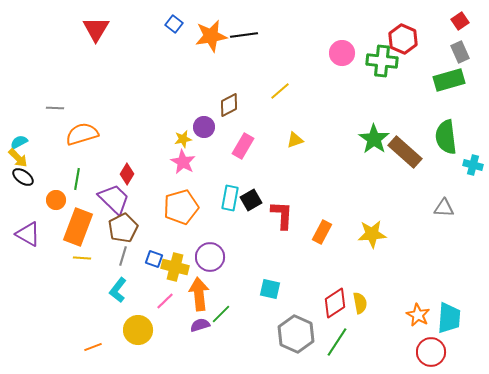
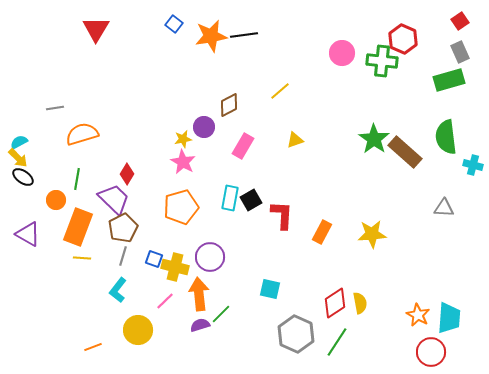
gray line at (55, 108): rotated 12 degrees counterclockwise
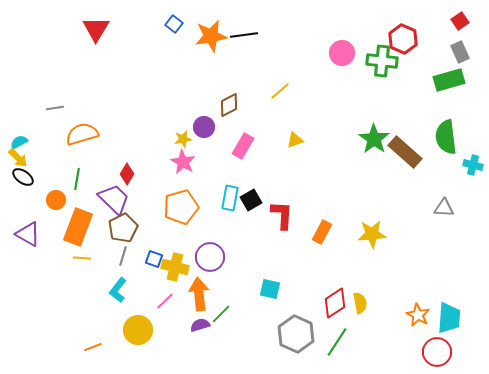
red circle at (431, 352): moved 6 px right
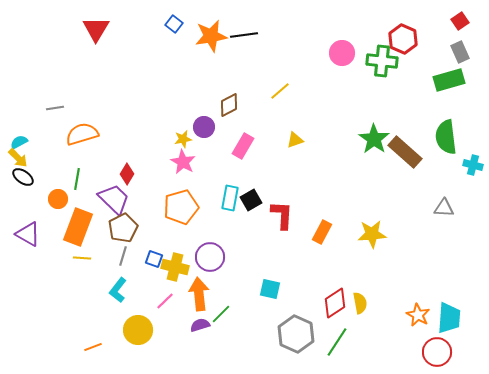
orange circle at (56, 200): moved 2 px right, 1 px up
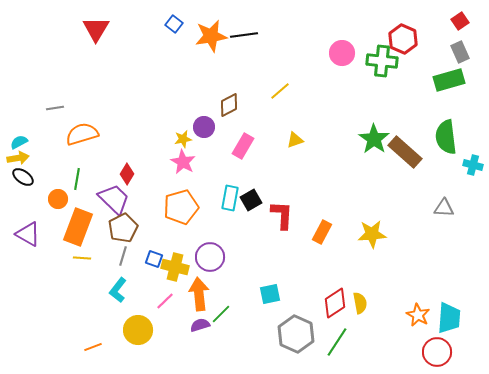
yellow arrow at (18, 158): rotated 55 degrees counterclockwise
cyan square at (270, 289): moved 5 px down; rotated 25 degrees counterclockwise
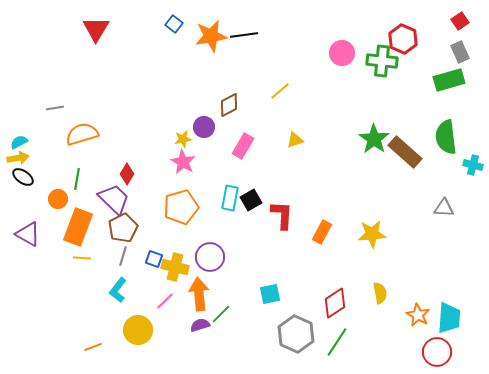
yellow semicircle at (360, 303): moved 20 px right, 10 px up
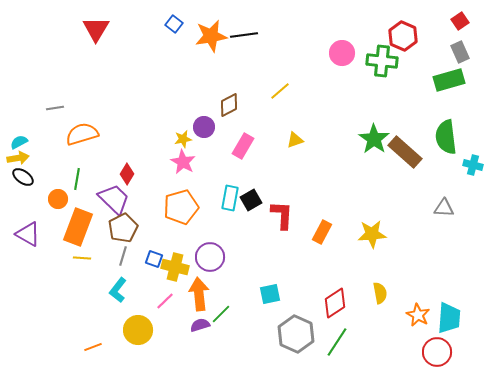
red hexagon at (403, 39): moved 3 px up
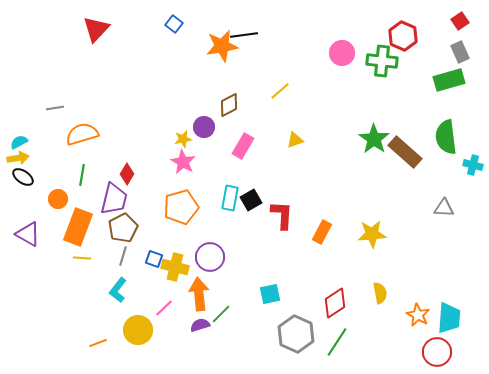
red triangle at (96, 29): rotated 12 degrees clockwise
orange star at (211, 36): moved 11 px right, 10 px down
green line at (77, 179): moved 5 px right, 4 px up
purple trapezoid at (114, 199): rotated 60 degrees clockwise
pink line at (165, 301): moved 1 px left, 7 px down
orange line at (93, 347): moved 5 px right, 4 px up
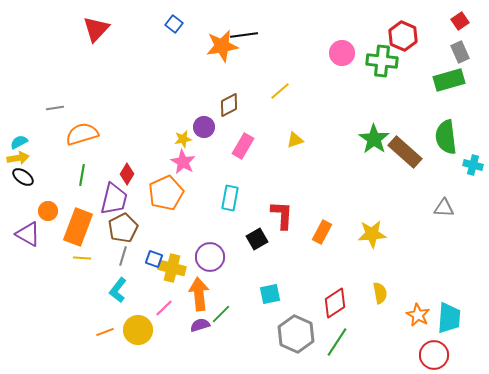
orange circle at (58, 199): moved 10 px left, 12 px down
black square at (251, 200): moved 6 px right, 39 px down
orange pentagon at (181, 207): moved 15 px left, 14 px up; rotated 8 degrees counterclockwise
yellow cross at (175, 267): moved 3 px left, 1 px down
orange line at (98, 343): moved 7 px right, 11 px up
red circle at (437, 352): moved 3 px left, 3 px down
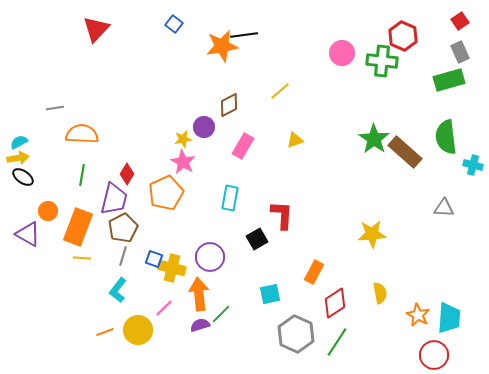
orange semicircle at (82, 134): rotated 20 degrees clockwise
orange rectangle at (322, 232): moved 8 px left, 40 px down
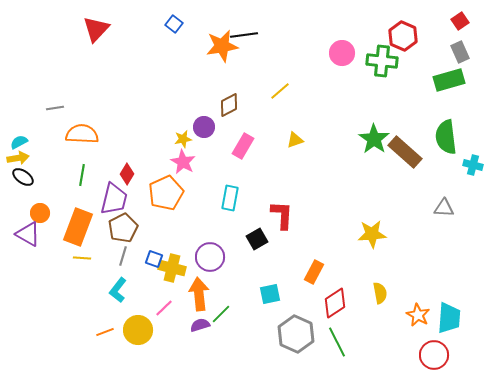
orange circle at (48, 211): moved 8 px left, 2 px down
green line at (337, 342): rotated 60 degrees counterclockwise
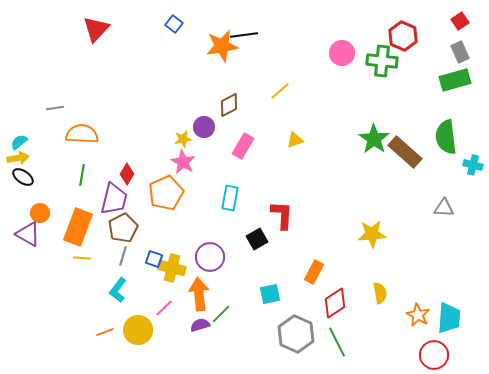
green rectangle at (449, 80): moved 6 px right
cyan semicircle at (19, 142): rotated 12 degrees counterclockwise
